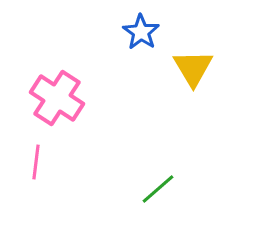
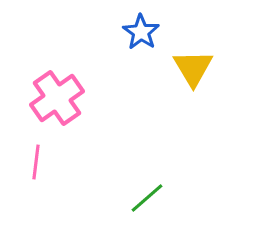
pink cross: rotated 22 degrees clockwise
green line: moved 11 px left, 9 px down
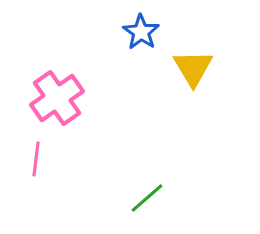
pink line: moved 3 px up
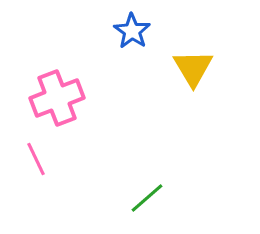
blue star: moved 9 px left, 1 px up
pink cross: rotated 14 degrees clockwise
pink line: rotated 32 degrees counterclockwise
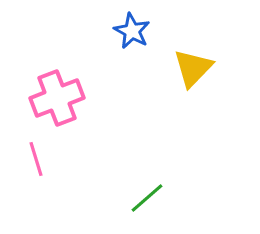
blue star: rotated 6 degrees counterclockwise
yellow triangle: rotated 15 degrees clockwise
pink line: rotated 8 degrees clockwise
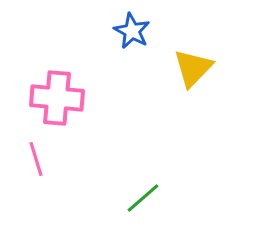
pink cross: rotated 26 degrees clockwise
green line: moved 4 px left
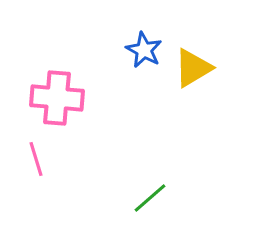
blue star: moved 12 px right, 19 px down
yellow triangle: rotated 15 degrees clockwise
green line: moved 7 px right
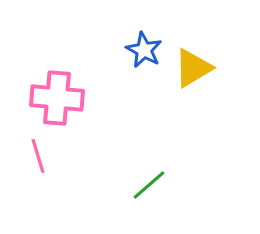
pink line: moved 2 px right, 3 px up
green line: moved 1 px left, 13 px up
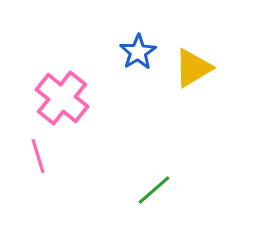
blue star: moved 6 px left, 2 px down; rotated 12 degrees clockwise
pink cross: moved 5 px right; rotated 34 degrees clockwise
green line: moved 5 px right, 5 px down
